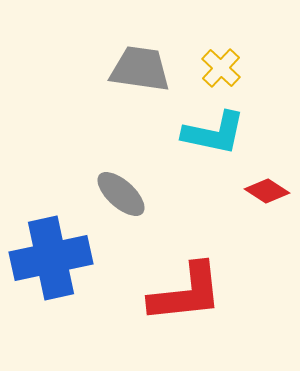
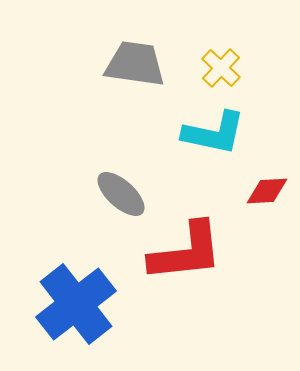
gray trapezoid: moved 5 px left, 5 px up
red diamond: rotated 36 degrees counterclockwise
blue cross: moved 25 px right, 46 px down; rotated 26 degrees counterclockwise
red L-shape: moved 41 px up
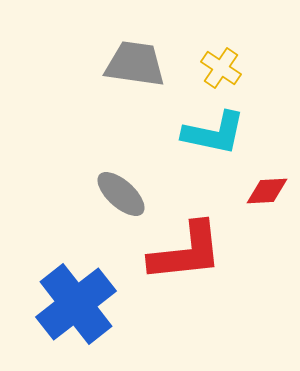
yellow cross: rotated 9 degrees counterclockwise
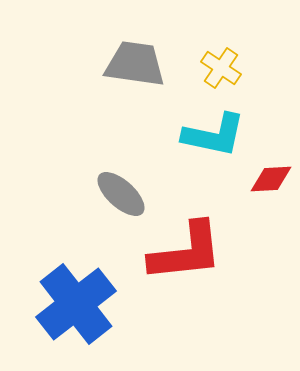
cyan L-shape: moved 2 px down
red diamond: moved 4 px right, 12 px up
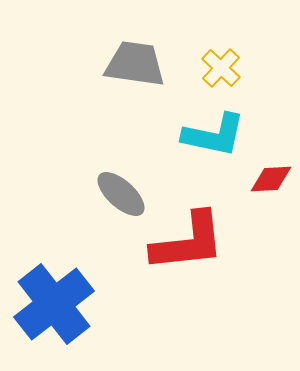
yellow cross: rotated 9 degrees clockwise
red L-shape: moved 2 px right, 10 px up
blue cross: moved 22 px left
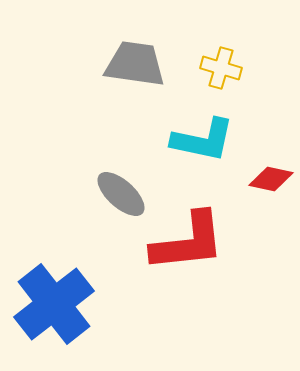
yellow cross: rotated 27 degrees counterclockwise
cyan L-shape: moved 11 px left, 5 px down
red diamond: rotated 15 degrees clockwise
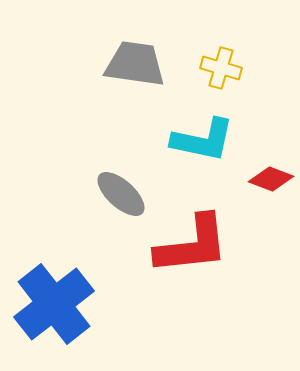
red diamond: rotated 9 degrees clockwise
red L-shape: moved 4 px right, 3 px down
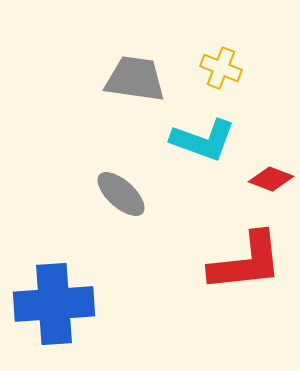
gray trapezoid: moved 15 px down
yellow cross: rotated 6 degrees clockwise
cyan L-shape: rotated 8 degrees clockwise
red L-shape: moved 54 px right, 17 px down
blue cross: rotated 34 degrees clockwise
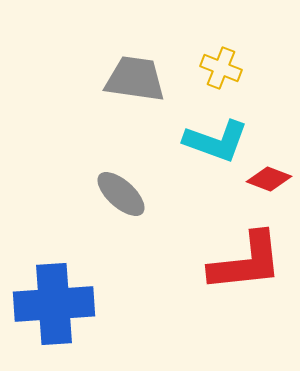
cyan L-shape: moved 13 px right, 1 px down
red diamond: moved 2 px left
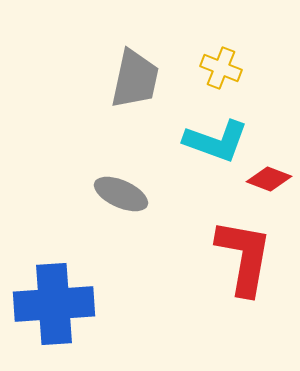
gray trapezoid: rotated 94 degrees clockwise
gray ellipse: rotated 18 degrees counterclockwise
red L-shape: moved 2 px left, 5 px up; rotated 74 degrees counterclockwise
